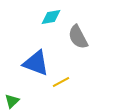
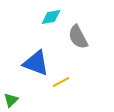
green triangle: moved 1 px left, 1 px up
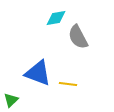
cyan diamond: moved 5 px right, 1 px down
blue triangle: moved 2 px right, 10 px down
yellow line: moved 7 px right, 2 px down; rotated 36 degrees clockwise
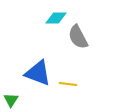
cyan diamond: rotated 10 degrees clockwise
green triangle: rotated 14 degrees counterclockwise
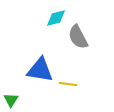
cyan diamond: rotated 15 degrees counterclockwise
blue triangle: moved 2 px right, 3 px up; rotated 12 degrees counterclockwise
